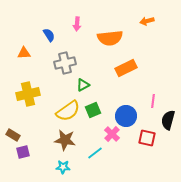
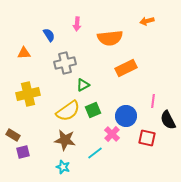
black semicircle: rotated 42 degrees counterclockwise
cyan star: rotated 16 degrees clockwise
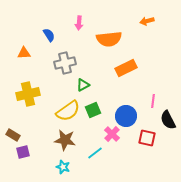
pink arrow: moved 2 px right, 1 px up
orange semicircle: moved 1 px left, 1 px down
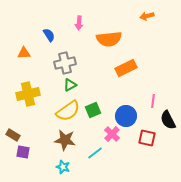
orange arrow: moved 5 px up
green triangle: moved 13 px left
purple square: rotated 24 degrees clockwise
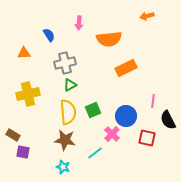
yellow semicircle: moved 1 px down; rotated 60 degrees counterclockwise
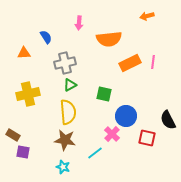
blue semicircle: moved 3 px left, 2 px down
orange rectangle: moved 4 px right, 5 px up
pink line: moved 39 px up
green square: moved 11 px right, 16 px up; rotated 35 degrees clockwise
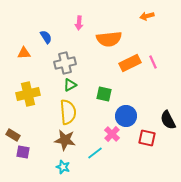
pink line: rotated 32 degrees counterclockwise
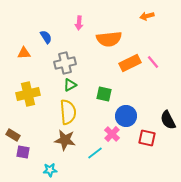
pink line: rotated 16 degrees counterclockwise
cyan star: moved 13 px left, 3 px down; rotated 24 degrees counterclockwise
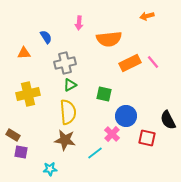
purple square: moved 2 px left
cyan star: moved 1 px up
